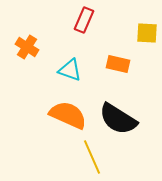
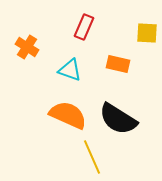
red rectangle: moved 7 px down
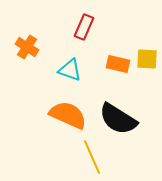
yellow square: moved 26 px down
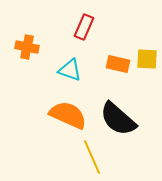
orange cross: rotated 20 degrees counterclockwise
black semicircle: rotated 9 degrees clockwise
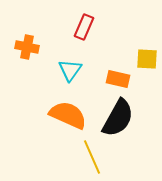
orange rectangle: moved 15 px down
cyan triangle: rotated 45 degrees clockwise
black semicircle: moved 1 px up; rotated 102 degrees counterclockwise
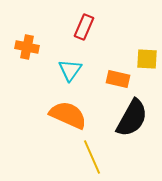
black semicircle: moved 14 px right
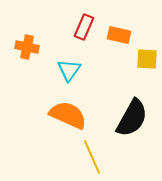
cyan triangle: moved 1 px left
orange rectangle: moved 1 px right, 44 px up
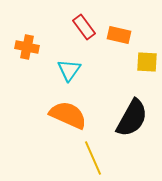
red rectangle: rotated 60 degrees counterclockwise
yellow square: moved 3 px down
yellow line: moved 1 px right, 1 px down
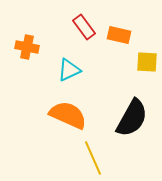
cyan triangle: rotated 30 degrees clockwise
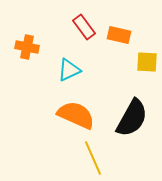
orange semicircle: moved 8 px right
